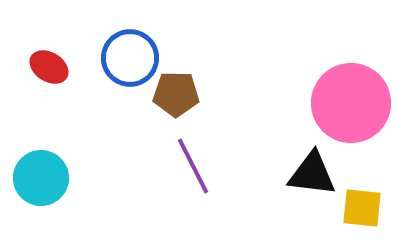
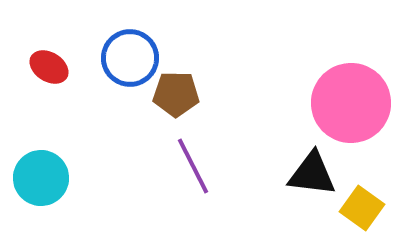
yellow square: rotated 30 degrees clockwise
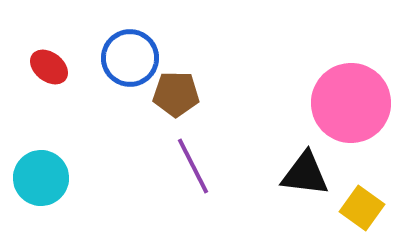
red ellipse: rotated 6 degrees clockwise
black triangle: moved 7 px left
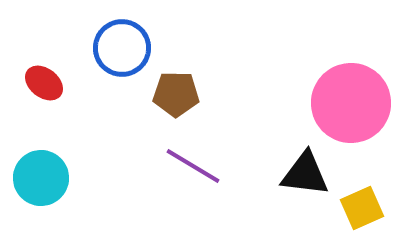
blue circle: moved 8 px left, 10 px up
red ellipse: moved 5 px left, 16 px down
purple line: rotated 32 degrees counterclockwise
yellow square: rotated 30 degrees clockwise
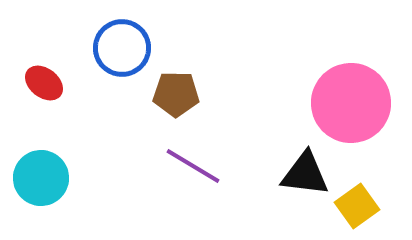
yellow square: moved 5 px left, 2 px up; rotated 12 degrees counterclockwise
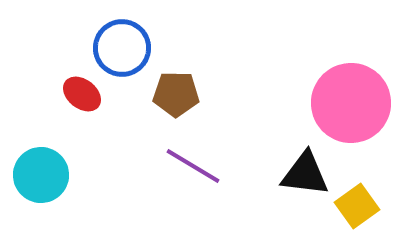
red ellipse: moved 38 px right, 11 px down
cyan circle: moved 3 px up
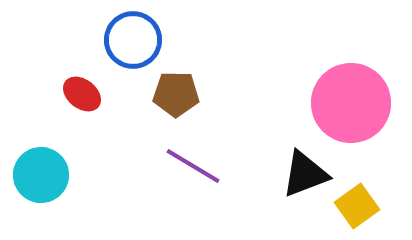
blue circle: moved 11 px right, 8 px up
black triangle: rotated 28 degrees counterclockwise
